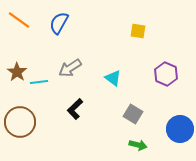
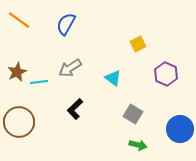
blue semicircle: moved 7 px right, 1 px down
yellow square: moved 13 px down; rotated 35 degrees counterclockwise
brown star: rotated 12 degrees clockwise
brown circle: moved 1 px left
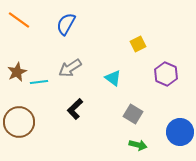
blue circle: moved 3 px down
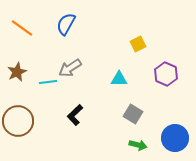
orange line: moved 3 px right, 8 px down
cyan triangle: moved 6 px right, 1 px down; rotated 36 degrees counterclockwise
cyan line: moved 9 px right
black L-shape: moved 6 px down
brown circle: moved 1 px left, 1 px up
blue circle: moved 5 px left, 6 px down
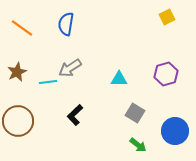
blue semicircle: rotated 20 degrees counterclockwise
yellow square: moved 29 px right, 27 px up
purple hexagon: rotated 20 degrees clockwise
gray square: moved 2 px right, 1 px up
blue circle: moved 7 px up
green arrow: rotated 24 degrees clockwise
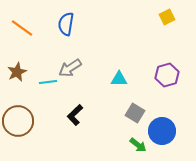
purple hexagon: moved 1 px right, 1 px down
blue circle: moved 13 px left
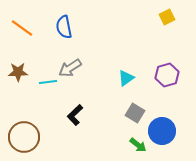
blue semicircle: moved 2 px left, 3 px down; rotated 20 degrees counterclockwise
brown star: moved 1 px right; rotated 24 degrees clockwise
cyan triangle: moved 7 px right, 1 px up; rotated 36 degrees counterclockwise
brown circle: moved 6 px right, 16 px down
